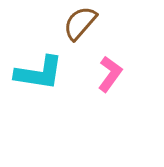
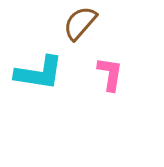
pink L-shape: rotated 27 degrees counterclockwise
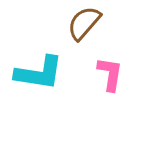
brown semicircle: moved 4 px right
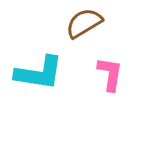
brown semicircle: rotated 18 degrees clockwise
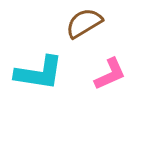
pink L-shape: rotated 57 degrees clockwise
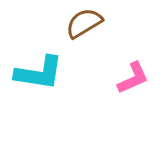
pink L-shape: moved 23 px right, 4 px down
